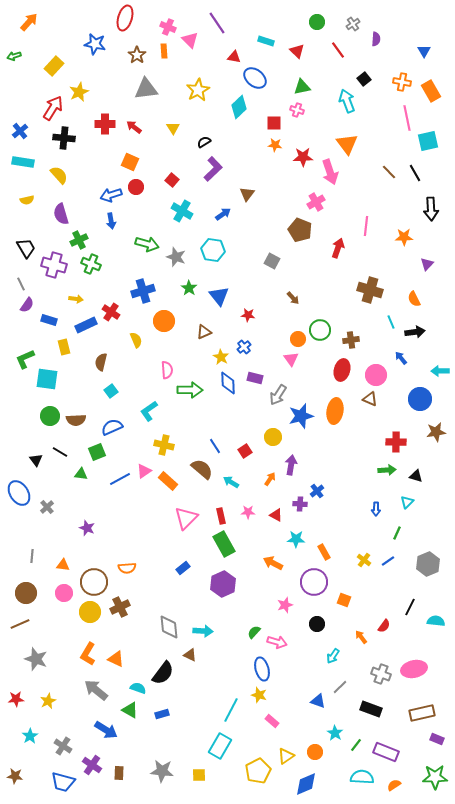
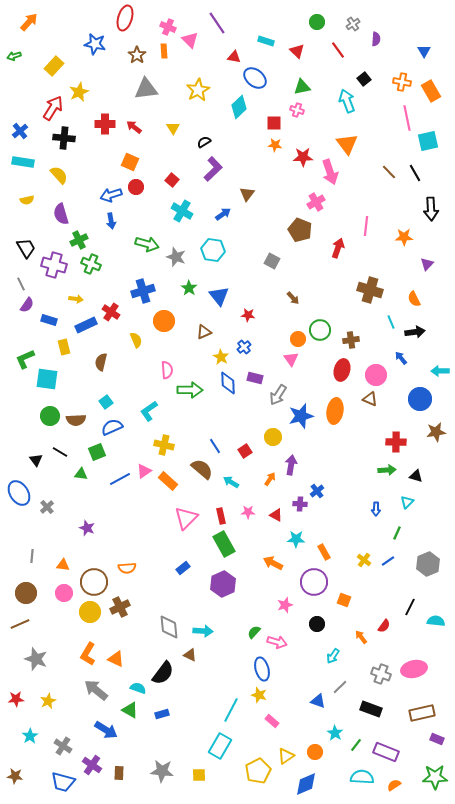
cyan square at (111, 391): moved 5 px left, 11 px down
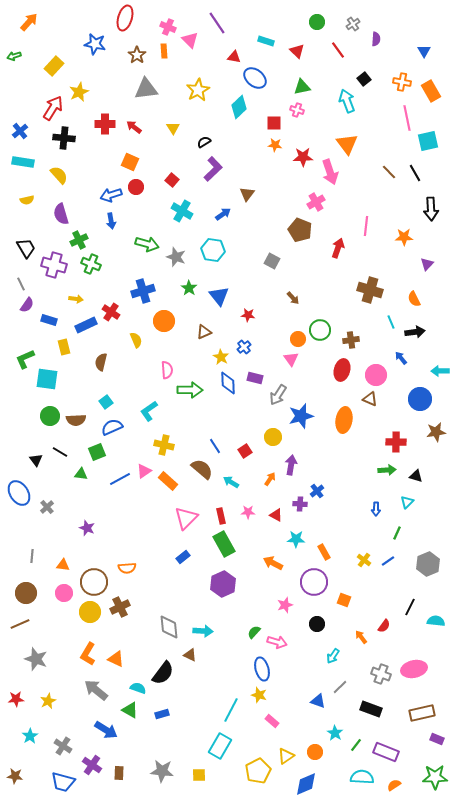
orange ellipse at (335, 411): moved 9 px right, 9 px down
blue rectangle at (183, 568): moved 11 px up
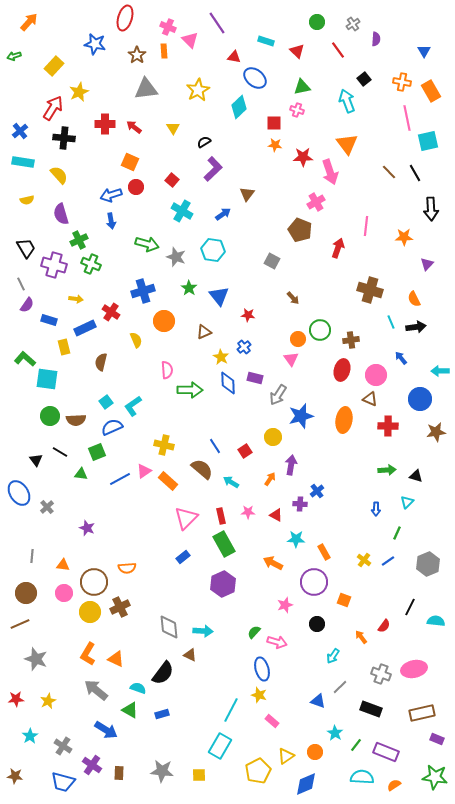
blue rectangle at (86, 325): moved 1 px left, 3 px down
black arrow at (415, 332): moved 1 px right, 5 px up
green L-shape at (25, 359): rotated 65 degrees clockwise
cyan L-shape at (149, 411): moved 16 px left, 5 px up
red cross at (396, 442): moved 8 px left, 16 px up
green star at (435, 777): rotated 10 degrees clockwise
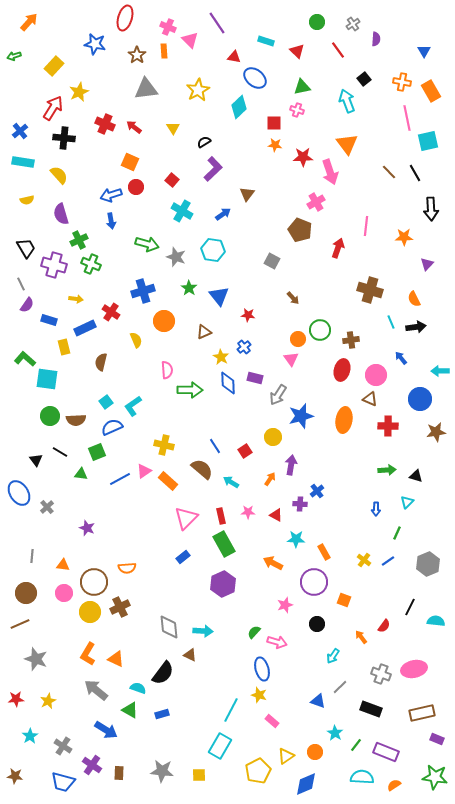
red cross at (105, 124): rotated 24 degrees clockwise
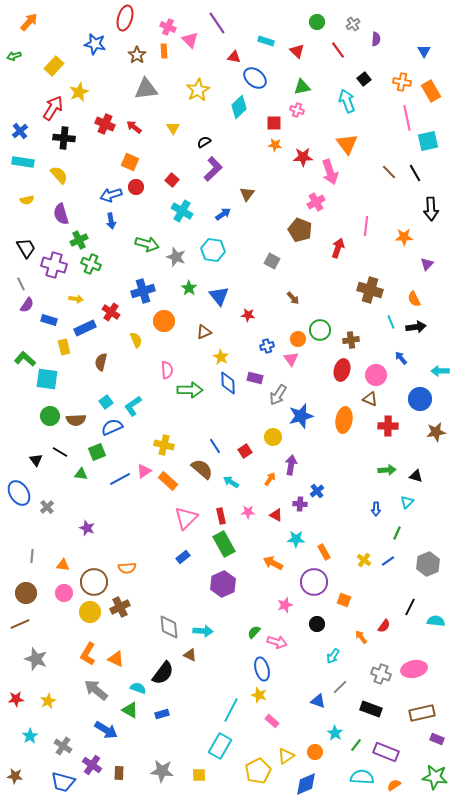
blue cross at (244, 347): moved 23 px right, 1 px up; rotated 24 degrees clockwise
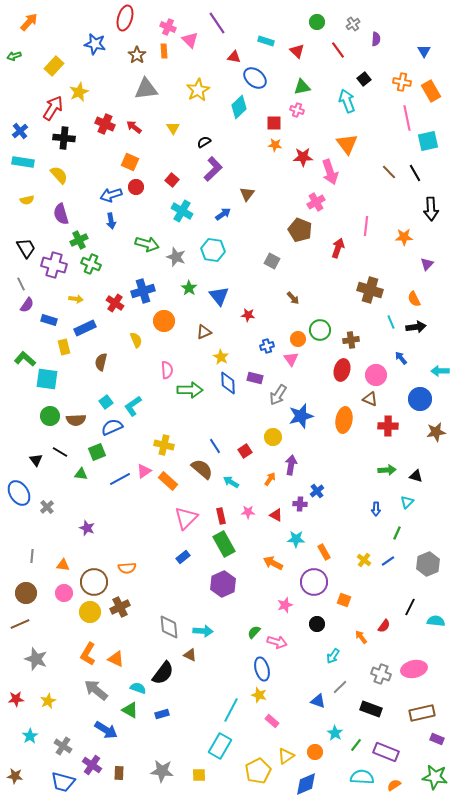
red cross at (111, 312): moved 4 px right, 9 px up
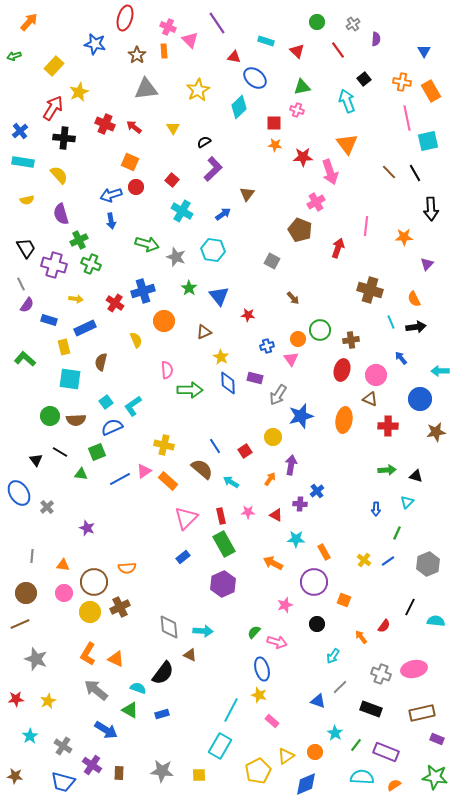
cyan square at (47, 379): moved 23 px right
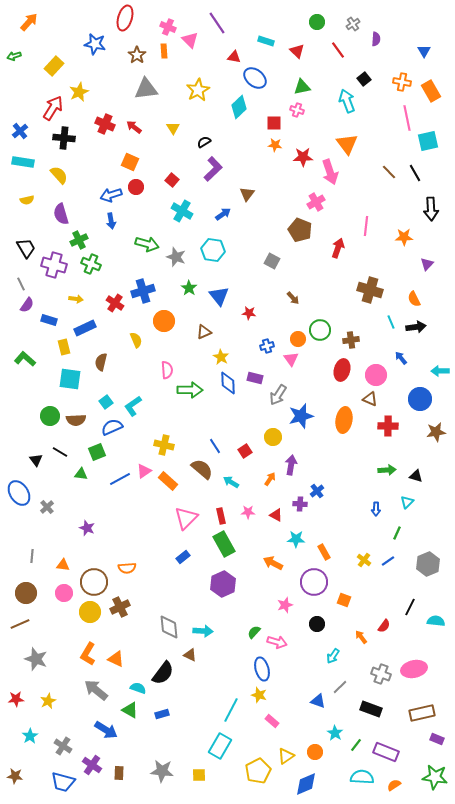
red star at (248, 315): moved 1 px right, 2 px up
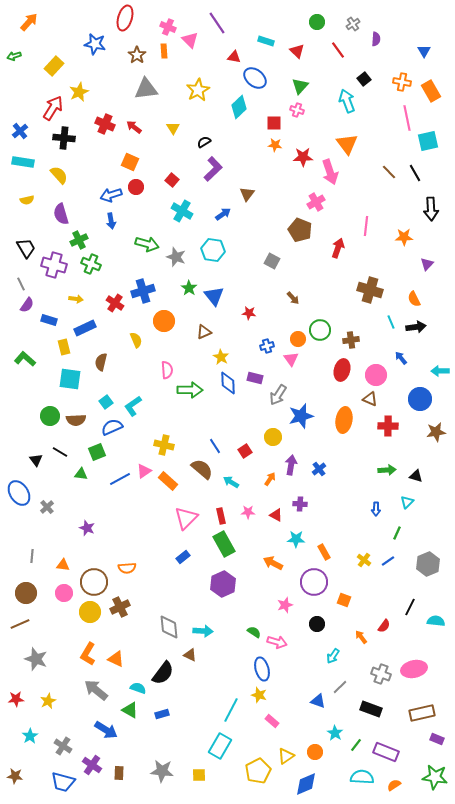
green triangle at (302, 87): moved 2 px left, 1 px up; rotated 36 degrees counterclockwise
blue triangle at (219, 296): moved 5 px left
blue cross at (317, 491): moved 2 px right, 22 px up
green semicircle at (254, 632): rotated 80 degrees clockwise
